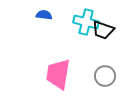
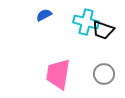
blue semicircle: rotated 35 degrees counterclockwise
gray circle: moved 1 px left, 2 px up
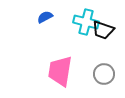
blue semicircle: moved 1 px right, 2 px down
pink trapezoid: moved 2 px right, 3 px up
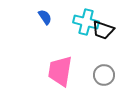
blue semicircle: rotated 84 degrees clockwise
gray circle: moved 1 px down
